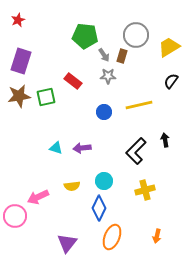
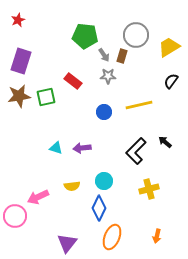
black arrow: moved 2 px down; rotated 40 degrees counterclockwise
yellow cross: moved 4 px right, 1 px up
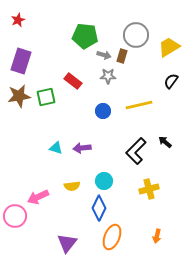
gray arrow: rotated 40 degrees counterclockwise
blue circle: moved 1 px left, 1 px up
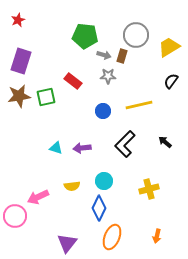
black L-shape: moved 11 px left, 7 px up
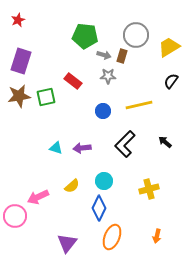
yellow semicircle: rotated 35 degrees counterclockwise
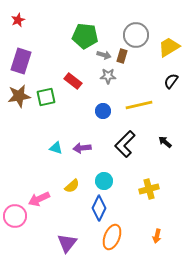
pink arrow: moved 1 px right, 2 px down
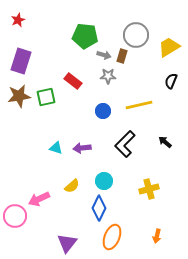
black semicircle: rotated 14 degrees counterclockwise
